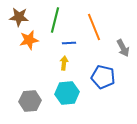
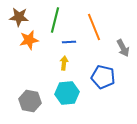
blue line: moved 1 px up
gray hexagon: rotated 15 degrees clockwise
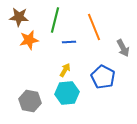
yellow arrow: moved 1 px right, 7 px down; rotated 24 degrees clockwise
blue pentagon: rotated 15 degrees clockwise
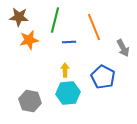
yellow arrow: rotated 32 degrees counterclockwise
cyan hexagon: moved 1 px right
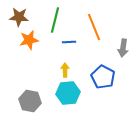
gray arrow: rotated 36 degrees clockwise
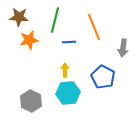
gray hexagon: moved 1 px right; rotated 15 degrees clockwise
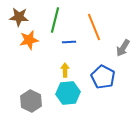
gray arrow: rotated 24 degrees clockwise
